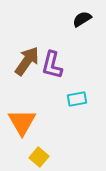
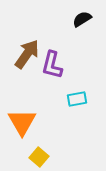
brown arrow: moved 7 px up
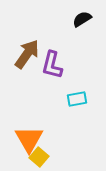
orange triangle: moved 7 px right, 17 px down
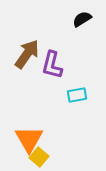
cyan rectangle: moved 4 px up
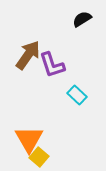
brown arrow: moved 1 px right, 1 px down
purple L-shape: rotated 32 degrees counterclockwise
cyan rectangle: rotated 54 degrees clockwise
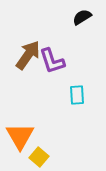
black semicircle: moved 2 px up
purple L-shape: moved 4 px up
cyan rectangle: rotated 42 degrees clockwise
orange triangle: moved 9 px left, 3 px up
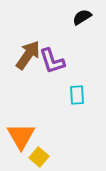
orange triangle: moved 1 px right
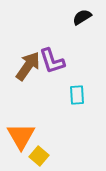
brown arrow: moved 11 px down
yellow square: moved 1 px up
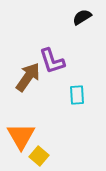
brown arrow: moved 11 px down
